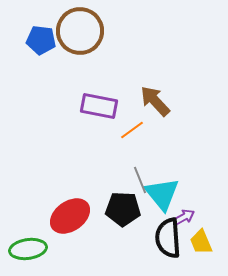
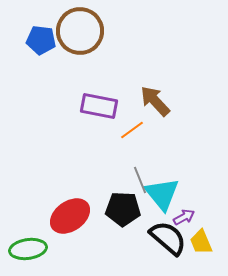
black semicircle: rotated 135 degrees clockwise
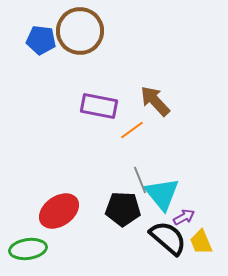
red ellipse: moved 11 px left, 5 px up
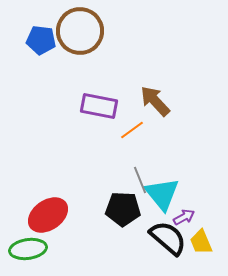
red ellipse: moved 11 px left, 4 px down
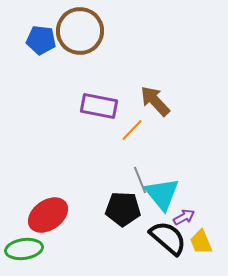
orange line: rotated 10 degrees counterclockwise
green ellipse: moved 4 px left
